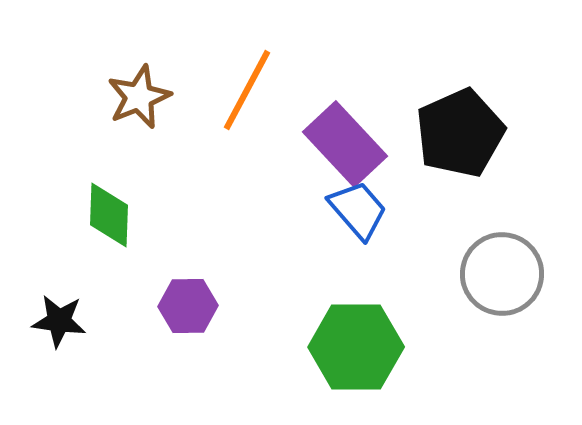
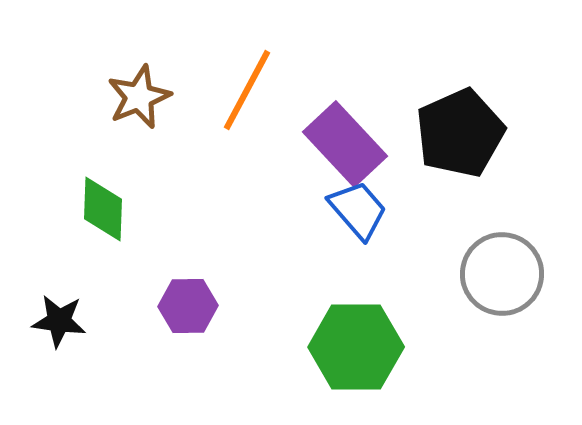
green diamond: moved 6 px left, 6 px up
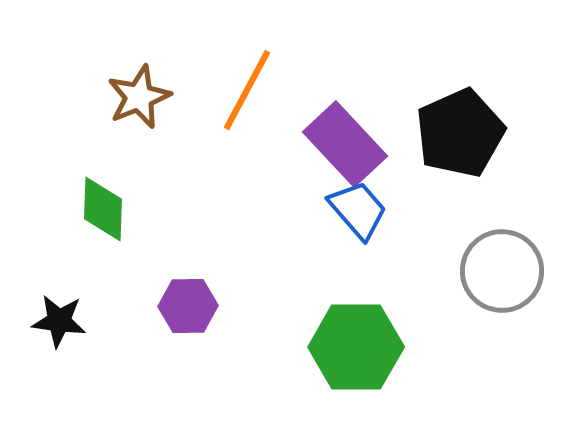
gray circle: moved 3 px up
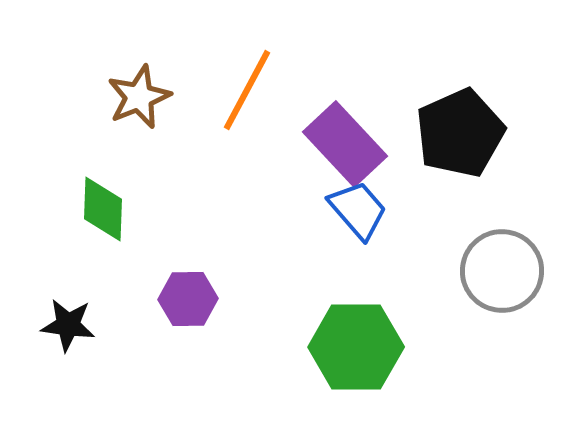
purple hexagon: moved 7 px up
black star: moved 9 px right, 4 px down
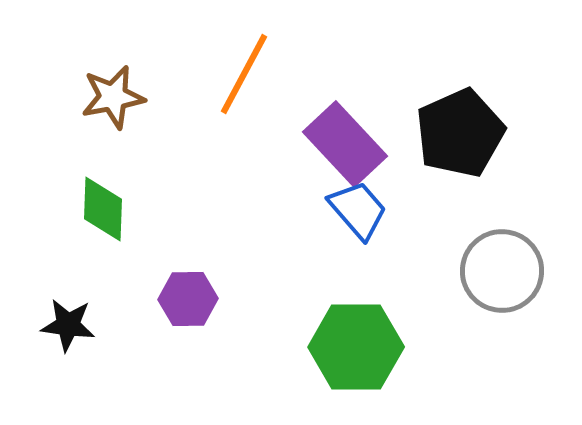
orange line: moved 3 px left, 16 px up
brown star: moved 26 px left; rotated 12 degrees clockwise
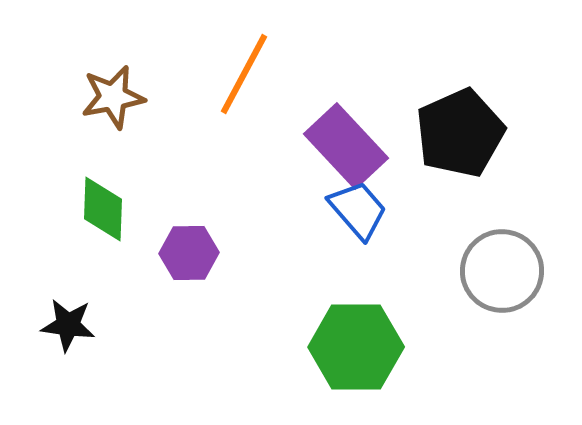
purple rectangle: moved 1 px right, 2 px down
purple hexagon: moved 1 px right, 46 px up
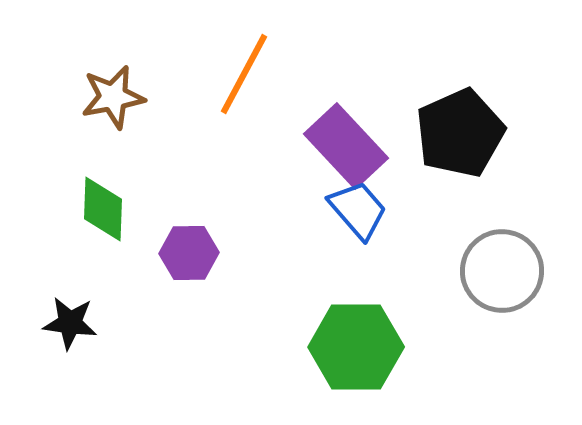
black star: moved 2 px right, 2 px up
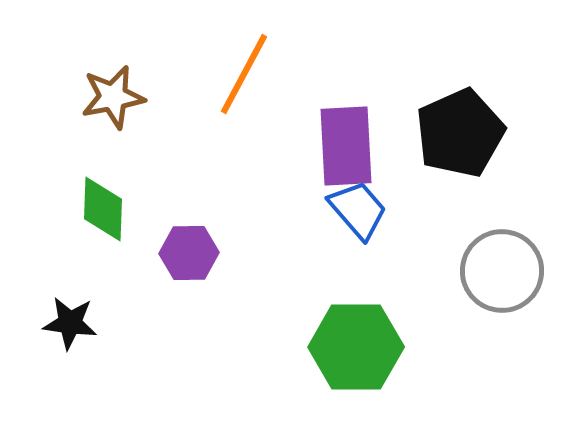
purple rectangle: rotated 40 degrees clockwise
